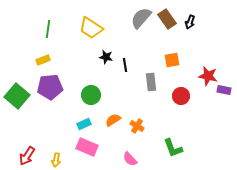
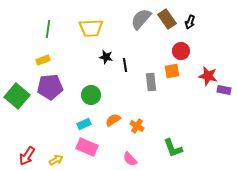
gray semicircle: moved 1 px down
yellow trapezoid: rotated 35 degrees counterclockwise
orange square: moved 11 px down
red circle: moved 45 px up
yellow arrow: rotated 128 degrees counterclockwise
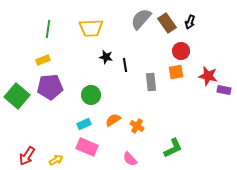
brown rectangle: moved 4 px down
orange square: moved 4 px right, 1 px down
green L-shape: rotated 95 degrees counterclockwise
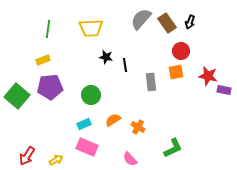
orange cross: moved 1 px right, 1 px down
